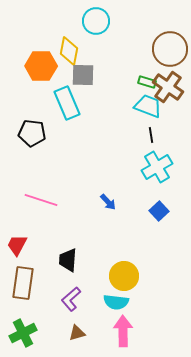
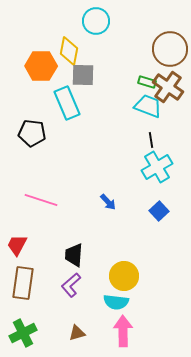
black line: moved 5 px down
black trapezoid: moved 6 px right, 5 px up
purple L-shape: moved 14 px up
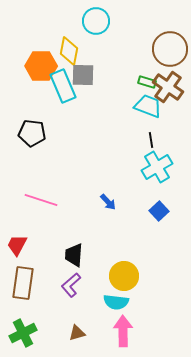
cyan rectangle: moved 4 px left, 17 px up
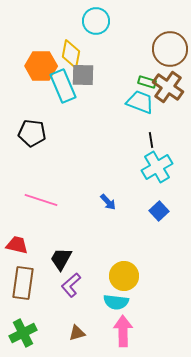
yellow diamond: moved 2 px right, 3 px down
cyan trapezoid: moved 8 px left, 4 px up
red trapezoid: rotated 75 degrees clockwise
black trapezoid: moved 13 px left, 4 px down; rotated 25 degrees clockwise
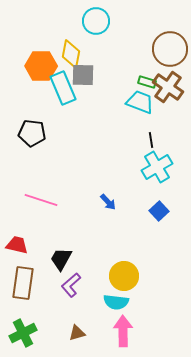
cyan rectangle: moved 2 px down
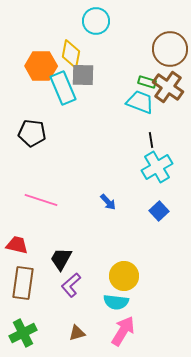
pink arrow: rotated 32 degrees clockwise
